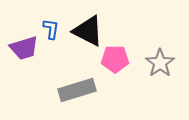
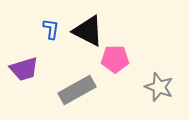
purple trapezoid: moved 21 px down
gray star: moved 1 px left, 24 px down; rotated 16 degrees counterclockwise
gray rectangle: rotated 12 degrees counterclockwise
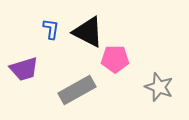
black triangle: moved 1 px down
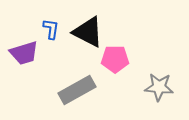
purple trapezoid: moved 16 px up
gray star: rotated 16 degrees counterclockwise
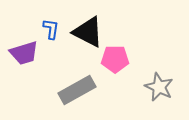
gray star: rotated 20 degrees clockwise
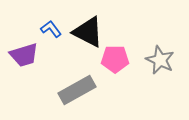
blue L-shape: rotated 45 degrees counterclockwise
purple trapezoid: moved 2 px down
gray star: moved 1 px right, 27 px up
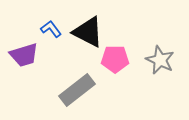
gray rectangle: rotated 9 degrees counterclockwise
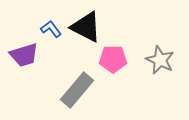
black triangle: moved 2 px left, 5 px up
pink pentagon: moved 2 px left
gray rectangle: rotated 12 degrees counterclockwise
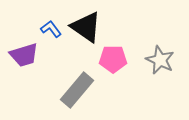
black triangle: rotated 8 degrees clockwise
